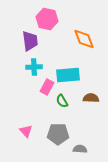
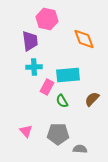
brown semicircle: moved 1 px right, 1 px down; rotated 49 degrees counterclockwise
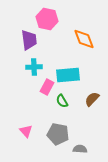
purple trapezoid: moved 1 px left, 1 px up
gray pentagon: rotated 10 degrees clockwise
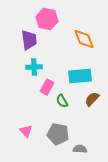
cyan rectangle: moved 12 px right, 1 px down
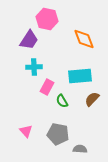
purple trapezoid: rotated 40 degrees clockwise
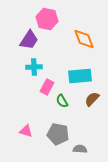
pink triangle: rotated 32 degrees counterclockwise
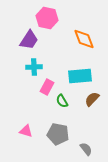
pink hexagon: moved 1 px up
gray semicircle: moved 6 px right; rotated 48 degrees clockwise
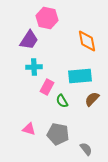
orange diamond: moved 3 px right, 2 px down; rotated 10 degrees clockwise
pink triangle: moved 3 px right, 2 px up
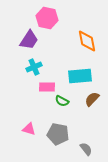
cyan cross: rotated 21 degrees counterclockwise
pink rectangle: rotated 63 degrees clockwise
green semicircle: rotated 32 degrees counterclockwise
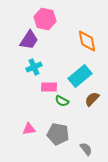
pink hexagon: moved 2 px left, 1 px down
cyan rectangle: rotated 35 degrees counterclockwise
pink rectangle: moved 2 px right
pink triangle: rotated 24 degrees counterclockwise
